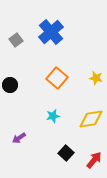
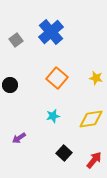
black square: moved 2 px left
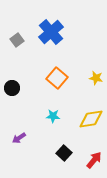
gray square: moved 1 px right
black circle: moved 2 px right, 3 px down
cyan star: rotated 16 degrees clockwise
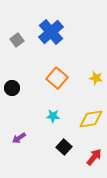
black square: moved 6 px up
red arrow: moved 3 px up
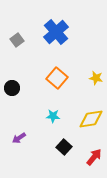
blue cross: moved 5 px right
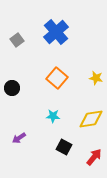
black square: rotated 14 degrees counterclockwise
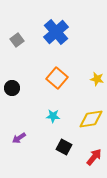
yellow star: moved 1 px right, 1 px down
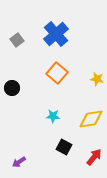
blue cross: moved 2 px down
orange square: moved 5 px up
purple arrow: moved 24 px down
